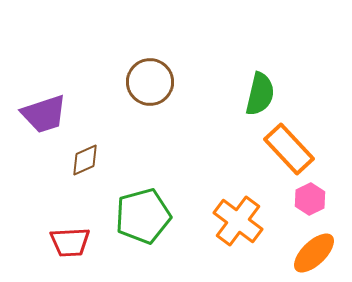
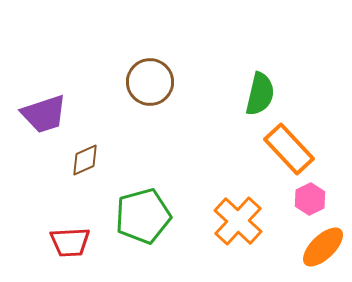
orange cross: rotated 6 degrees clockwise
orange ellipse: moved 9 px right, 6 px up
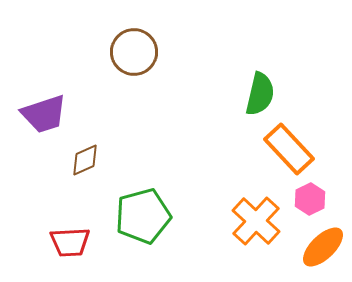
brown circle: moved 16 px left, 30 px up
orange cross: moved 18 px right
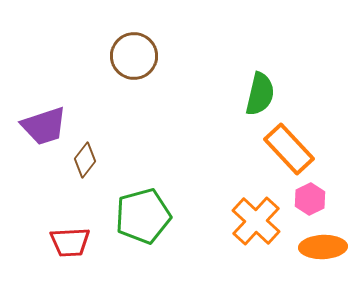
brown circle: moved 4 px down
purple trapezoid: moved 12 px down
brown diamond: rotated 28 degrees counterclockwise
orange ellipse: rotated 42 degrees clockwise
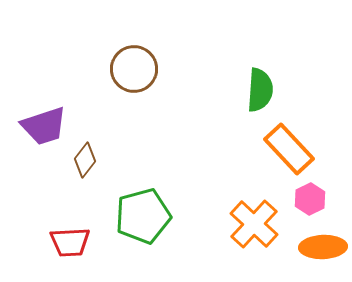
brown circle: moved 13 px down
green semicircle: moved 4 px up; rotated 9 degrees counterclockwise
orange cross: moved 2 px left, 3 px down
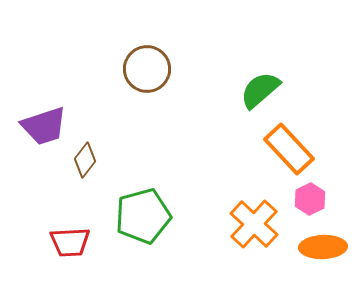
brown circle: moved 13 px right
green semicircle: rotated 135 degrees counterclockwise
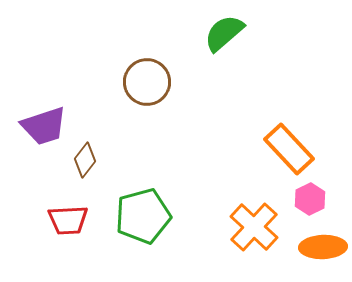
brown circle: moved 13 px down
green semicircle: moved 36 px left, 57 px up
orange cross: moved 3 px down
red trapezoid: moved 2 px left, 22 px up
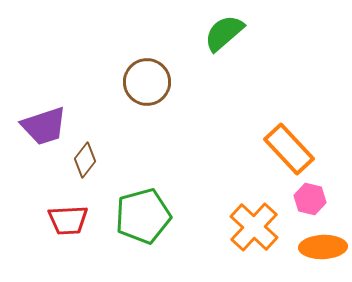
pink hexagon: rotated 20 degrees counterclockwise
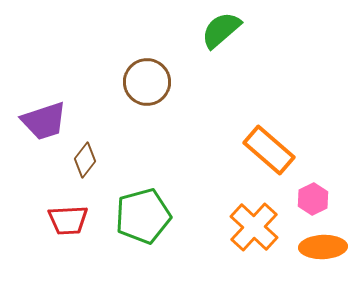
green semicircle: moved 3 px left, 3 px up
purple trapezoid: moved 5 px up
orange rectangle: moved 20 px left, 1 px down; rotated 6 degrees counterclockwise
pink hexagon: moved 3 px right; rotated 20 degrees clockwise
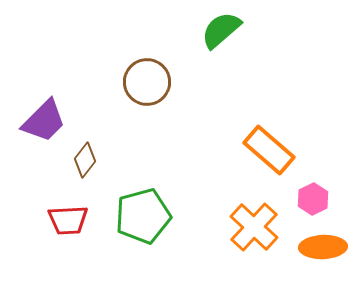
purple trapezoid: rotated 27 degrees counterclockwise
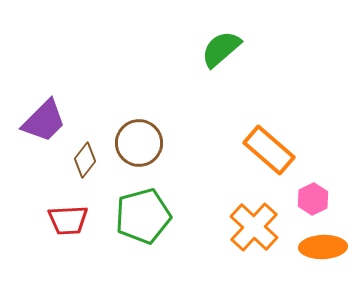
green semicircle: moved 19 px down
brown circle: moved 8 px left, 61 px down
